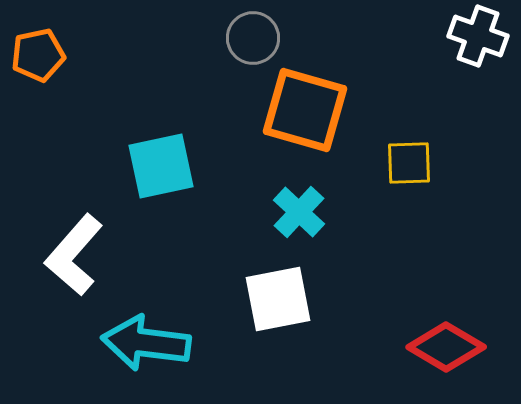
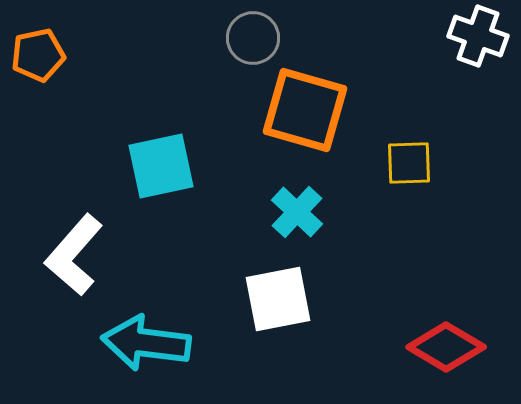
cyan cross: moved 2 px left
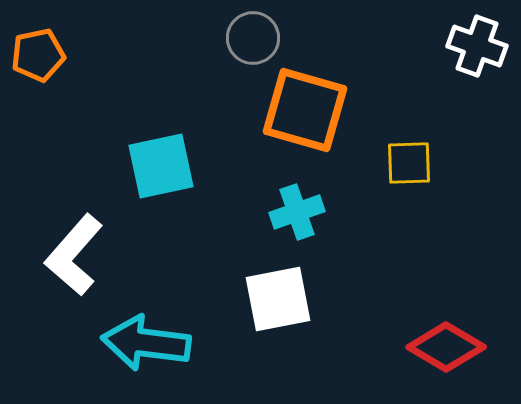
white cross: moved 1 px left, 10 px down
cyan cross: rotated 28 degrees clockwise
